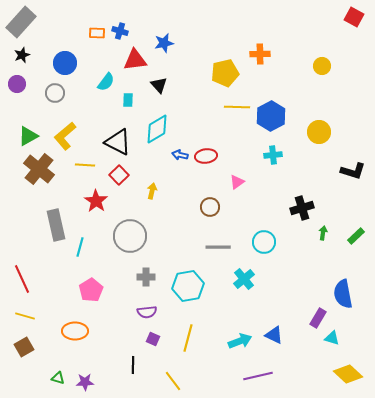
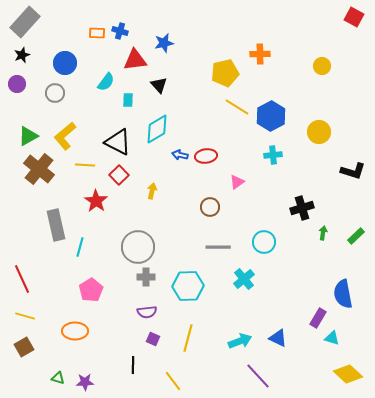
gray rectangle at (21, 22): moved 4 px right
yellow line at (237, 107): rotated 30 degrees clockwise
gray circle at (130, 236): moved 8 px right, 11 px down
cyan hexagon at (188, 286): rotated 8 degrees clockwise
blue triangle at (274, 335): moved 4 px right, 3 px down
purple line at (258, 376): rotated 60 degrees clockwise
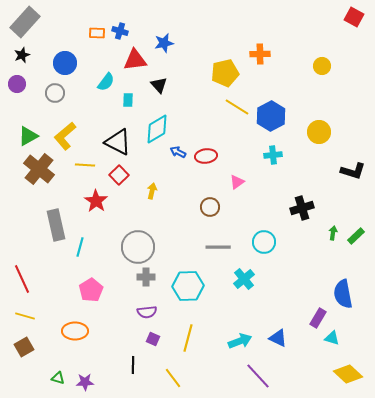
blue arrow at (180, 155): moved 2 px left, 3 px up; rotated 14 degrees clockwise
green arrow at (323, 233): moved 10 px right
yellow line at (173, 381): moved 3 px up
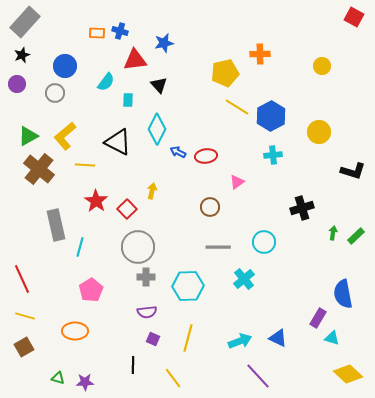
blue circle at (65, 63): moved 3 px down
cyan diamond at (157, 129): rotated 32 degrees counterclockwise
red square at (119, 175): moved 8 px right, 34 px down
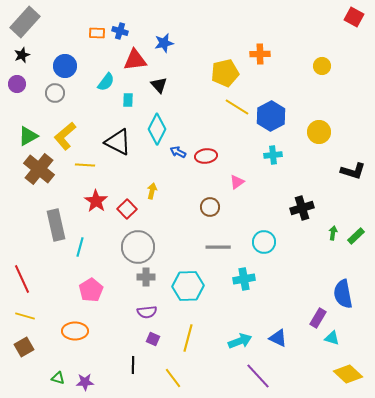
cyan cross at (244, 279): rotated 30 degrees clockwise
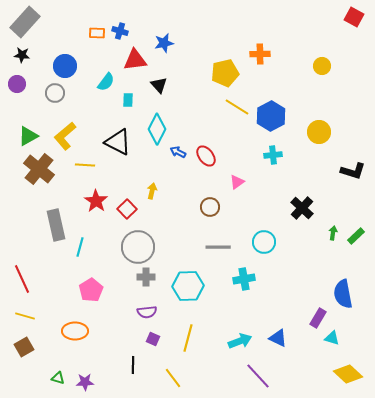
black star at (22, 55): rotated 28 degrees clockwise
red ellipse at (206, 156): rotated 60 degrees clockwise
black cross at (302, 208): rotated 30 degrees counterclockwise
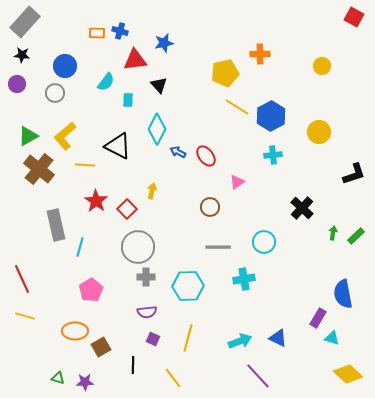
black triangle at (118, 142): moved 4 px down
black L-shape at (353, 171): moved 1 px right, 3 px down; rotated 35 degrees counterclockwise
brown square at (24, 347): moved 77 px right
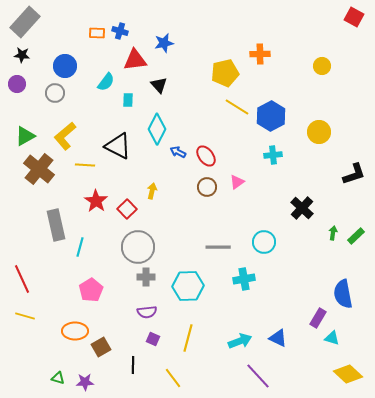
green triangle at (28, 136): moved 3 px left
brown circle at (210, 207): moved 3 px left, 20 px up
